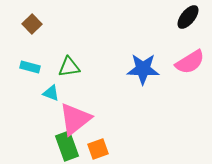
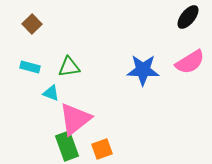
blue star: moved 1 px down
orange square: moved 4 px right
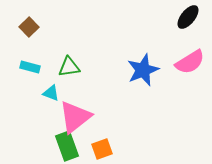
brown square: moved 3 px left, 3 px down
blue star: rotated 24 degrees counterclockwise
pink triangle: moved 2 px up
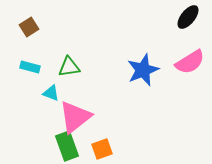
brown square: rotated 12 degrees clockwise
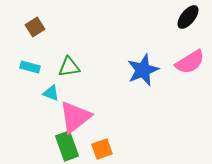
brown square: moved 6 px right
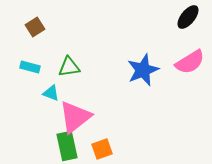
green rectangle: rotated 8 degrees clockwise
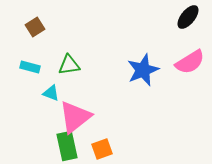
green triangle: moved 2 px up
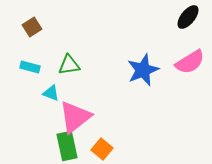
brown square: moved 3 px left
orange square: rotated 30 degrees counterclockwise
